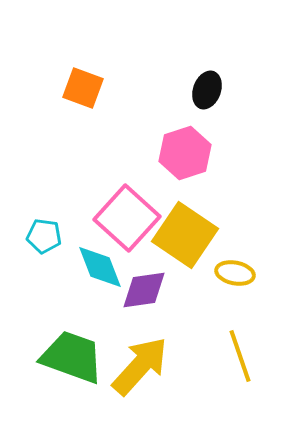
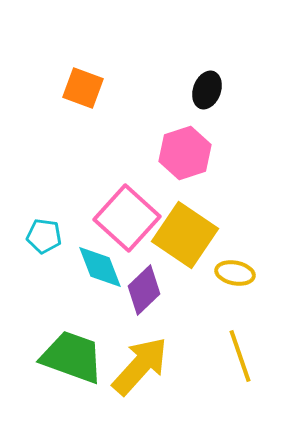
purple diamond: rotated 36 degrees counterclockwise
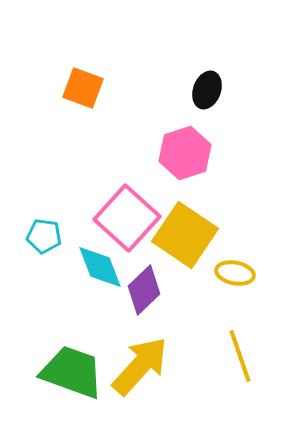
green trapezoid: moved 15 px down
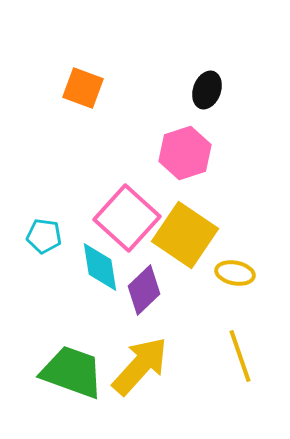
cyan diamond: rotated 12 degrees clockwise
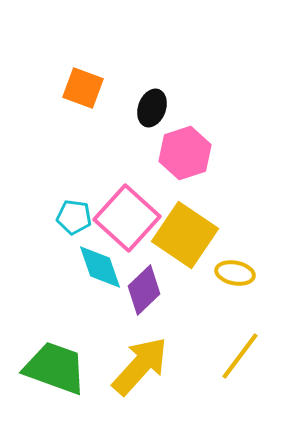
black ellipse: moved 55 px left, 18 px down
cyan pentagon: moved 30 px right, 19 px up
cyan diamond: rotated 10 degrees counterclockwise
yellow line: rotated 56 degrees clockwise
green trapezoid: moved 17 px left, 4 px up
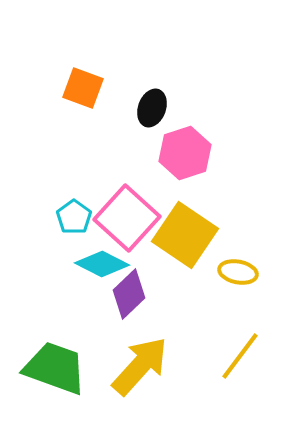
cyan pentagon: rotated 28 degrees clockwise
cyan diamond: moved 2 px right, 3 px up; rotated 44 degrees counterclockwise
yellow ellipse: moved 3 px right, 1 px up
purple diamond: moved 15 px left, 4 px down
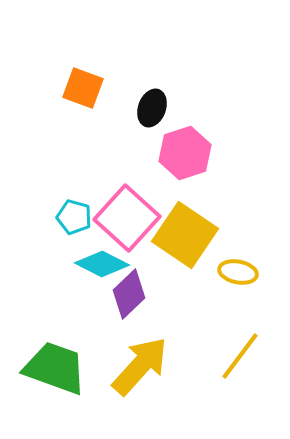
cyan pentagon: rotated 20 degrees counterclockwise
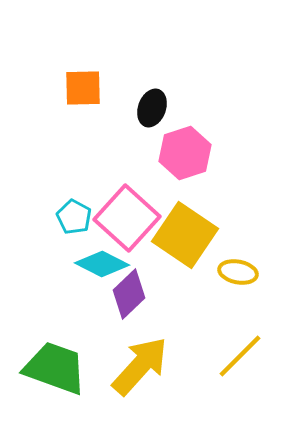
orange square: rotated 21 degrees counterclockwise
cyan pentagon: rotated 12 degrees clockwise
yellow line: rotated 8 degrees clockwise
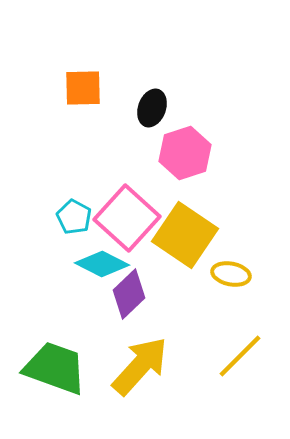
yellow ellipse: moved 7 px left, 2 px down
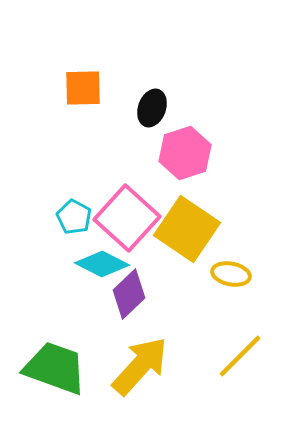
yellow square: moved 2 px right, 6 px up
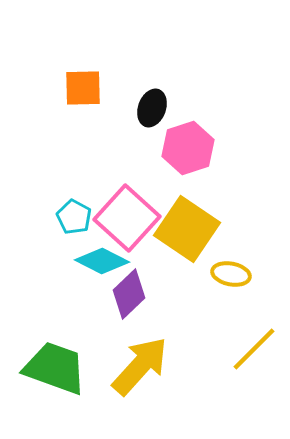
pink hexagon: moved 3 px right, 5 px up
cyan diamond: moved 3 px up
yellow line: moved 14 px right, 7 px up
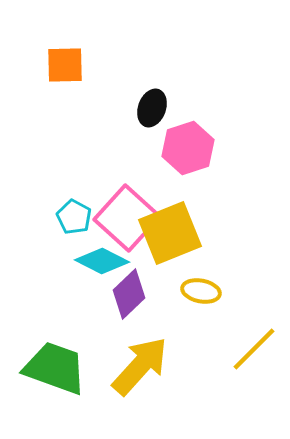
orange square: moved 18 px left, 23 px up
yellow square: moved 17 px left, 4 px down; rotated 34 degrees clockwise
yellow ellipse: moved 30 px left, 17 px down
